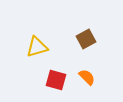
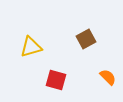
yellow triangle: moved 6 px left
orange semicircle: moved 21 px right
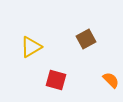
yellow triangle: rotated 15 degrees counterclockwise
orange semicircle: moved 3 px right, 3 px down
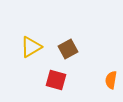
brown square: moved 18 px left, 10 px down
orange semicircle: rotated 126 degrees counterclockwise
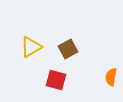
orange semicircle: moved 3 px up
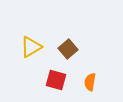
brown square: rotated 12 degrees counterclockwise
orange semicircle: moved 21 px left, 5 px down
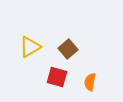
yellow triangle: moved 1 px left
red square: moved 1 px right, 3 px up
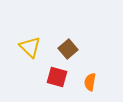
yellow triangle: rotated 45 degrees counterclockwise
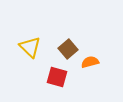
orange semicircle: moved 20 px up; rotated 66 degrees clockwise
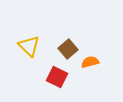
yellow triangle: moved 1 px left, 1 px up
red square: rotated 10 degrees clockwise
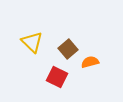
yellow triangle: moved 3 px right, 4 px up
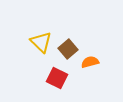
yellow triangle: moved 9 px right
red square: moved 1 px down
